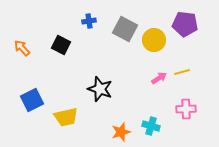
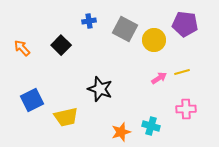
black square: rotated 18 degrees clockwise
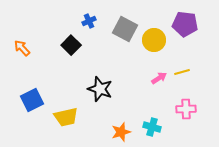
blue cross: rotated 16 degrees counterclockwise
black square: moved 10 px right
cyan cross: moved 1 px right, 1 px down
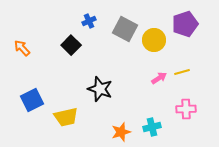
purple pentagon: rotated 25 degrees counterclockwise
cyan cross: rotated 30 degrees counterclockwise
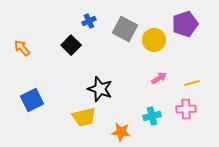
yellow line: moved 10 px right, 11 px down
yellow trapezoid: moved 18 px right
cyan cross: moved 11 px up
orange star: rotated 24 degrees clockwise
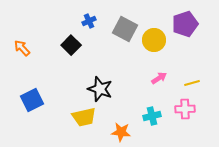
pink cross: moved 1 px left
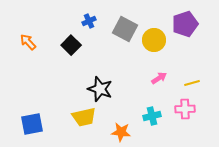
orange arrow: moved 6 px right, 6 px up
blue square: moved 24 px down; rotated 15 degrees clockwise
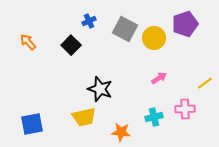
yellow circle: moved 2 px up
yellow line: moved 13 px right; rotated 21 degrees counterclockwise
cyan cross: moved 2 px right, 1 px down
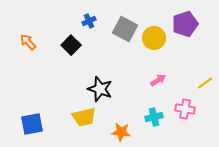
pink arrow: moved 1 px left, 2 px down
pink cross: rotated 12 degrees clockwise
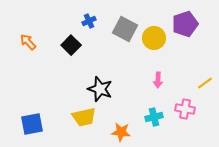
pink arrow: rotated 126 degrees clockwise
